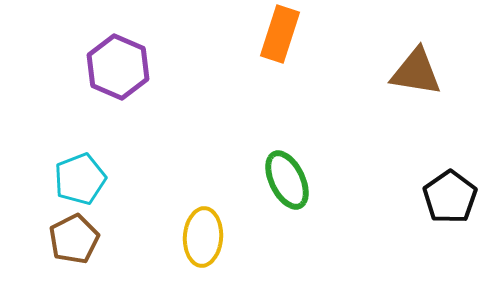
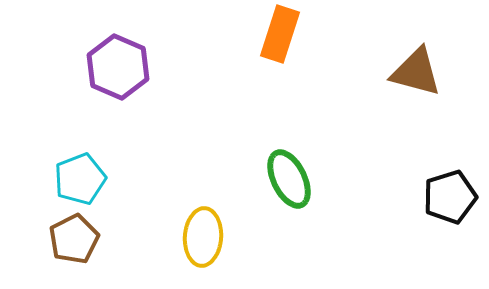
brown triangle: rotated 6 degrees clockwise
green ellipse: moved 2 px right, 1 px up
black pentagon: rotated 18 degrees clockwise
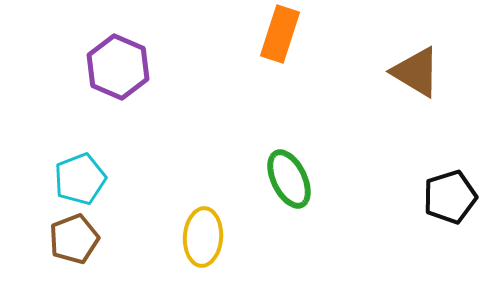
brown triangle: rotated 16 degrees clockwise
brown pentagon: rotated 6 degrees clockwise
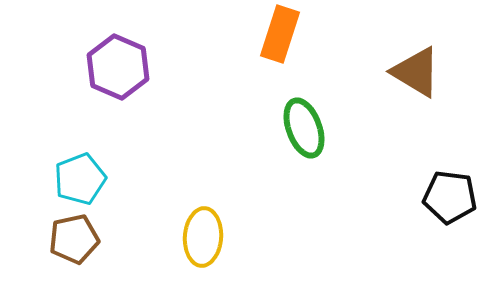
green ellipse: moved 15 px right, 51 px up; rotated 6 degrees clockwise
black pentagon: rotated 24 degrees clockwise
brown pentagon: rotated 9 degrees clockwise
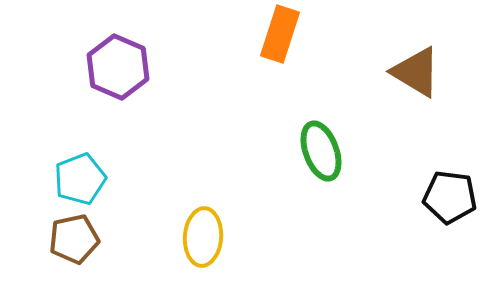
green ellipse: moved 17 px right, 23 px down
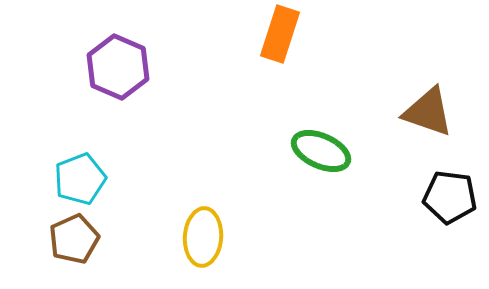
brown triangle: moved 12 px right, 40 px down; rotated 12 degrees counterclockwise
green ellipse: rotated 46 degrees counterclockwise
brown pentagon: rotated 12 degrees counterclockwise
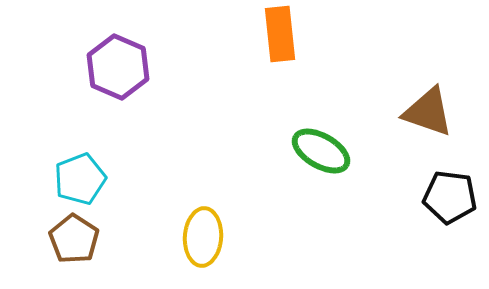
orange rectangle: rotated 24 degrees counterclockwise
green ellipse: rotated 6 degrees clockwise
brown pentagon: rotated 15 degrees counterclockwise
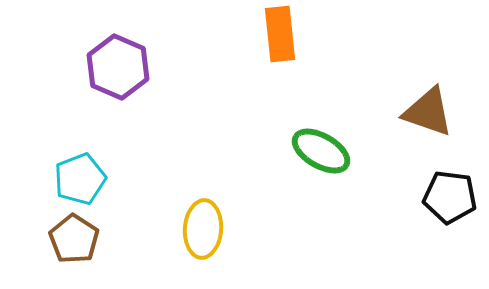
yellow ellipse: moved 8 px up
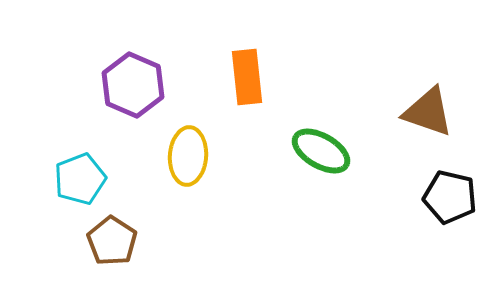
orange rectangle: moved 33 px left, 43 px down
purple hexagon: moved 15 px right, 18 px down
black pentagon: rotated 6 degrees clockwise
yellow ellipse: moved 15 px left, 73 px up
brown pentagon: moved 38 px right, 2 px down
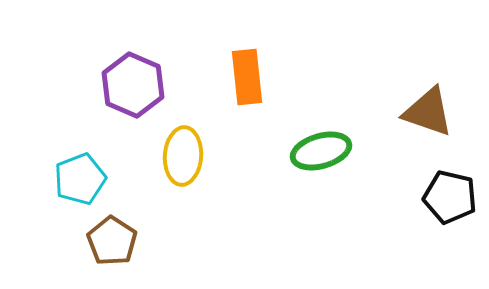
green ellipse: rotated 46 degrees counterclockwise
yellow ellipse: moved 5 px left
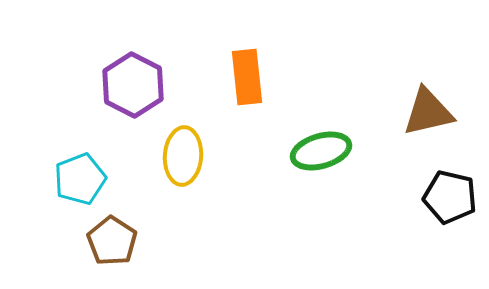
purple hexagon: rotated 4 degrees clockwise
brown triangle: rotated 32 degrees counterclockwise
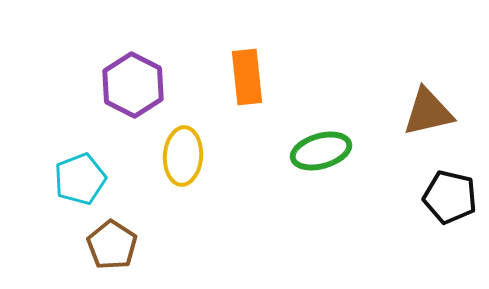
brown pentagon: moved 4 px down
